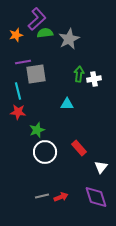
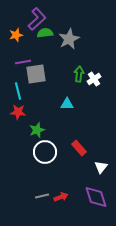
white cross: rotated 24 degrees counterclockwise
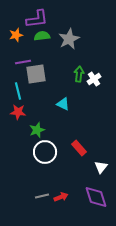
purple L-shape: rotated 35 degrees clockwise
green semicircle: moved 3 px left, 3 px down
cyan triangle: moved 4 px left; rotated 24 degrees clockwise
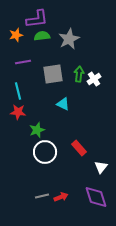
gray square: moved 17 px right
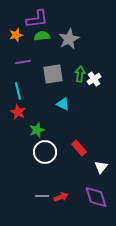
green arrow: moved 1 px right
red star: rotated 21 degrees clockwise
gray line: rotated 16 degrees clockwise
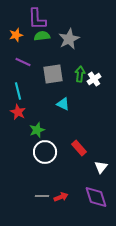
purple L-shape: rotated 95 degrees clockwise
purple line: rotated 35 degrees clockwise
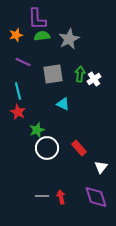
white circle: moved 2 px right, 4 px up
red arrow: rotated 80 degrees counterclockwise
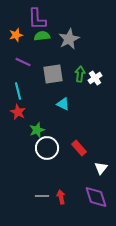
white cross: moved 1 px right, 1 px up
white triangle: moved 1 px down
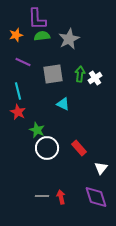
green star: rotated 28 degrees counterclockwise
